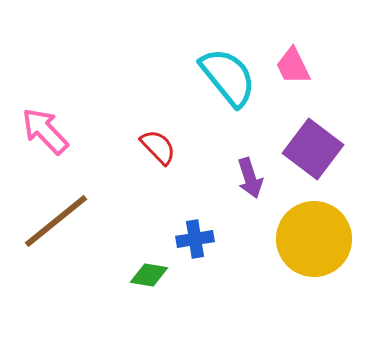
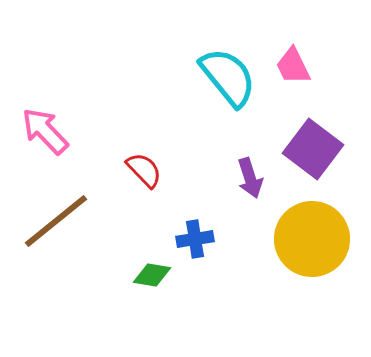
red semicircle: moved 14 px left, 23 px down
yellow circle: moved 2 px left
green diamond: moved 3 px right
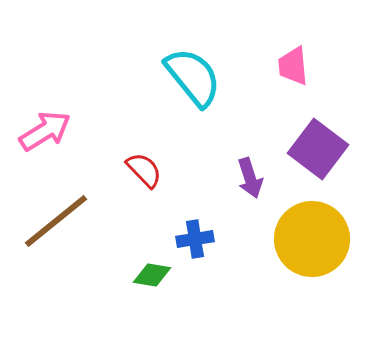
pink trapezoid: rotated 21 degrees clockwise
cyan semicircle: moved 35 px left
pink arrow: rotated 102 degrees clockwise
purple square: moved 5 px right
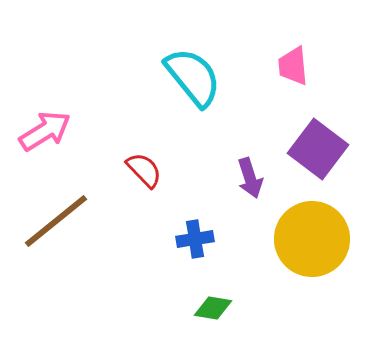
green diamond: moved 61 px right, 33 px down
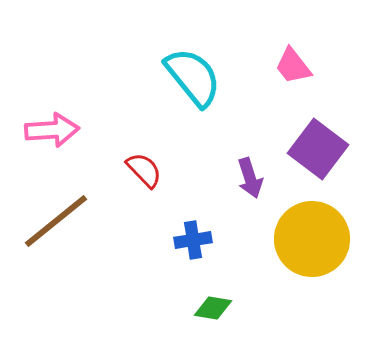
pink trapezoid: rotated 33 degrees counterclockwise
pink arrow: moved 7 px right, 1 px up; rotated 28 degrees clockwise
blue cross: moved 2 px left, 1 px down
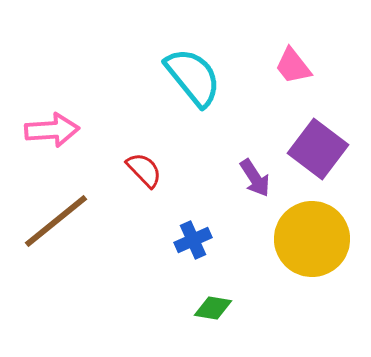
purple arrow: moved 5 px right; rotated 15 degrees counterclockwise
blue cross: rotated 15 degrees counterclockwise
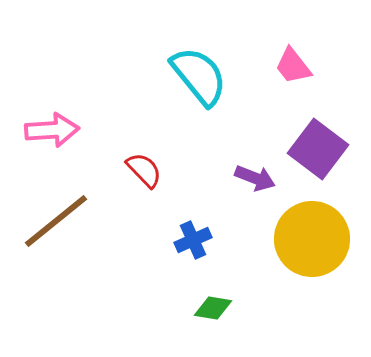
cyan semicircle: moved 6 px right, 1 px up
purple arrow: rotated 36 degrees counterclockwise
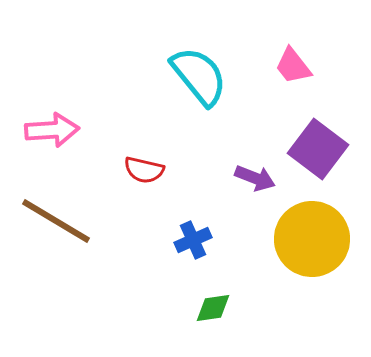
red semicircle: rotated 147 degrees clockwise
brown line: rotated 70 degrees clockwise
green diamond: rotated 18 degrees counterclockwise
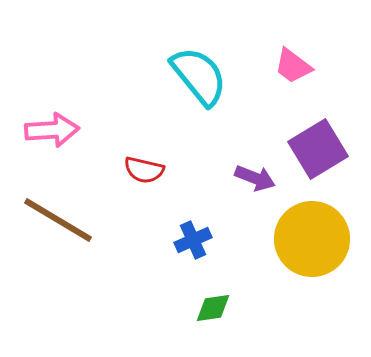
pink trapezoid: rotated 15 degrees counterclockwise
purple square: rotated 22 degrees clockwise
brown line: moved 2 px right, 1 px up
